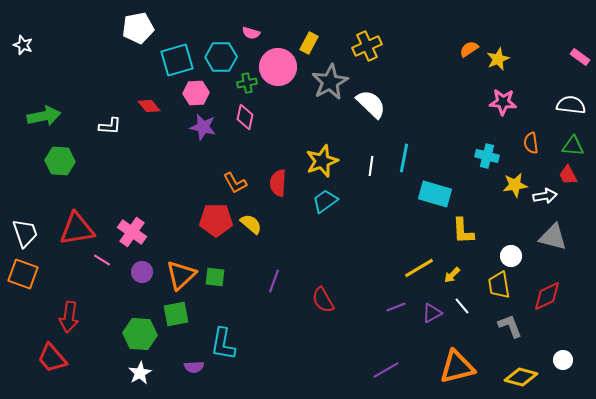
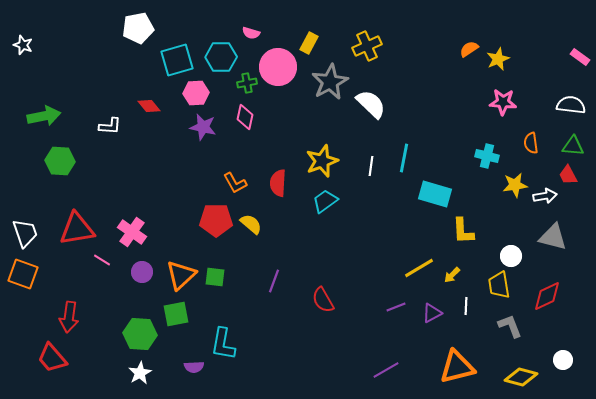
white line at (462, 306): moved 4 px right; rotated 42 degrees clockwise
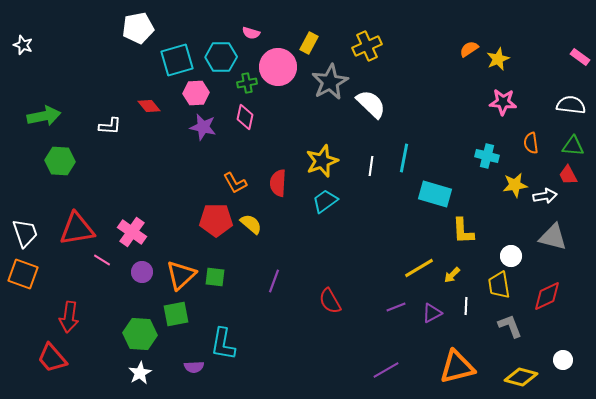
red semicircle at (323, 300): moved 7 px right, 1 px down
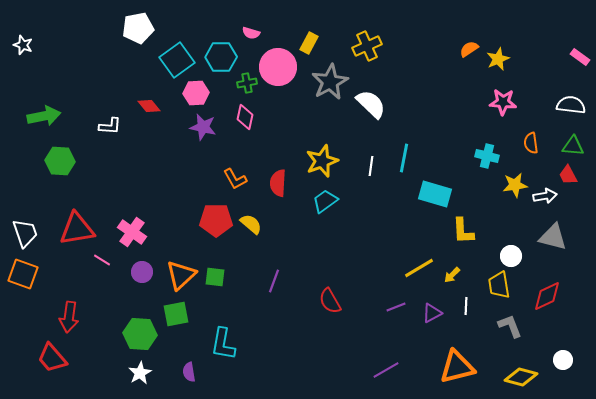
cyan square at (177, 60): rotated 20 degrees counterclockwise
orange L-shape at (235, 183): moved 4 px up
purple semicircle at (194, 367): moved 5 px left, 5 px down; rotated 84 degrees clockwise
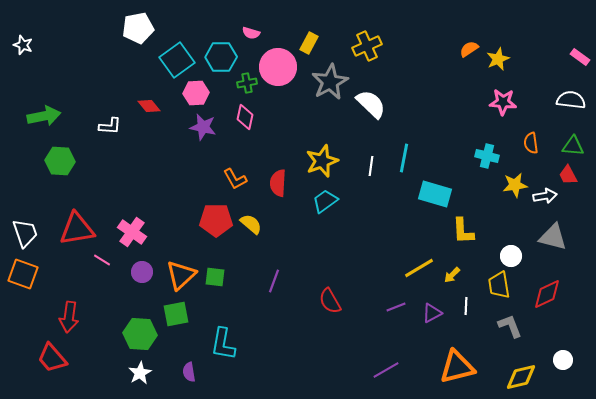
white semicircle at (571, 105): moved 5 px up
red diamond at (547, 296): moved 2 px up
yellow diamond at (521, 377): rotated 28 degrees counterclockwise
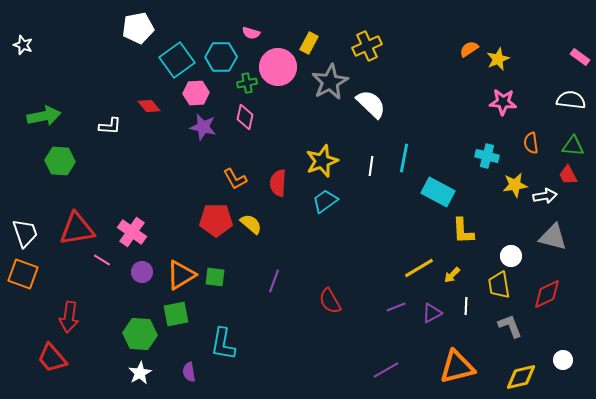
cyan rectangle at (435, 194): moved 3 px right, 2 px up; rotated 12 degrees clockwise
orange triangle at (181, 275): rotated 12 degrees clockwise
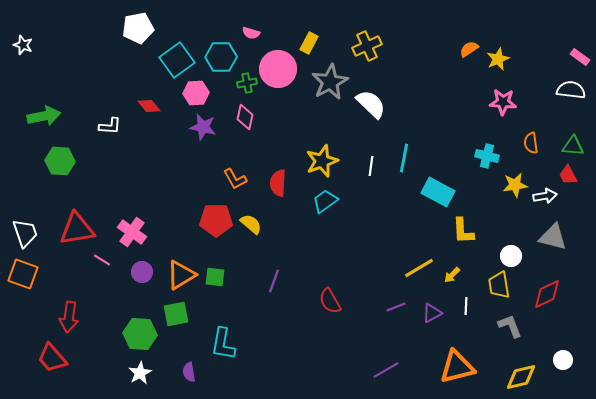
pink circle at (278, 67): moved 2 px down
white semicircle at (571, 100): moved 10 px up
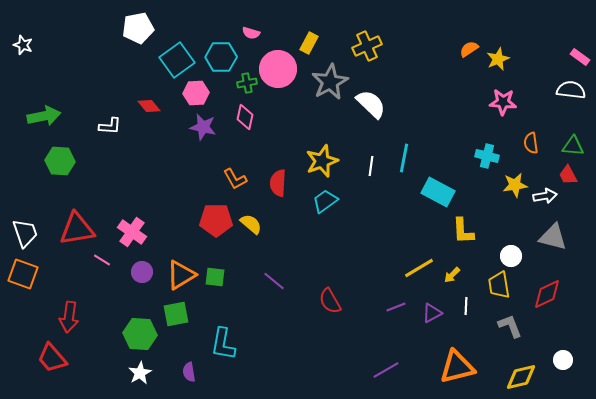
purple line at (274, 281): rotated 70 degrees counterclockwise
